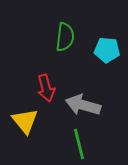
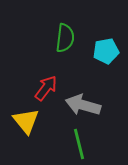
green semicircle: moved 1 px down
cyan pentagon: moved 1 px left, 1 px down; rotated 15 degrees counterclockwise
red arrow: rotated 128 degrees counterclockwise
yellow triangle: moved 1 px right
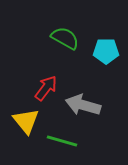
green semicircle: rotated 68 degrees counterclockwise
cyan pentagon: rotated 10 degrees clockwise
green line: moved 17 px left, 3 px up; rotated 60 degrees counterclockwise
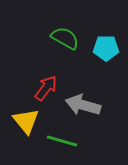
cyan pentagon: moved 3 px up
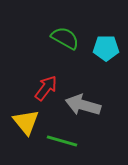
yellow triangle: moved 1 px down
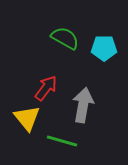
cyan pentagon: moved 2 px left
gray arrow: rotated 84 degrees clockwise
yellow triangle: moved 1 px right, 4 px up
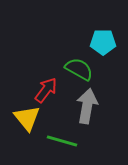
green semicircle: moved 14 px right, 31 px down
cyan pentagon: moved 1 px left, 6 px up
red arrow: moved 2 px down
gray arrow: moved 4 px right, 1 px down
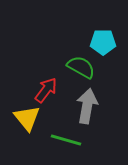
green semicircle: moved 2 px right, 2 px up
green line: moved 4 px right, 1 px up
